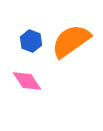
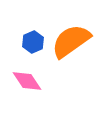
blue hexagon: moved 2 px right, 1 px down; rotated 15 degrees clockwise
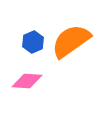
pink diamond: rotated 52 degrees counterclockwise
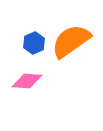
blue hexagon: moved 1 px right, 1 px down
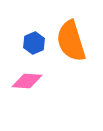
orange semicircle: rotated 72 degrees counterclockwise
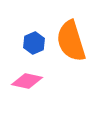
pink diamond: rotated 8 degrees clockwise
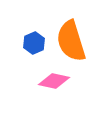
pink diamond: moved 27 px right
